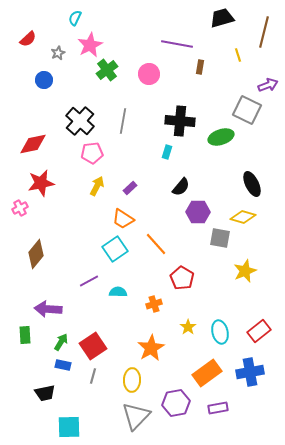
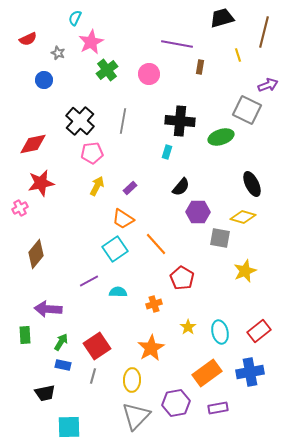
red semicircle at (28, 39): rotated 18 degrees clockwise
pink star at (90, 45): moved 1 px right, 3 px up
gray star at (58, 53): rotated 24 degrees counterclockwise
red square at (93, 346): moved 4 px right
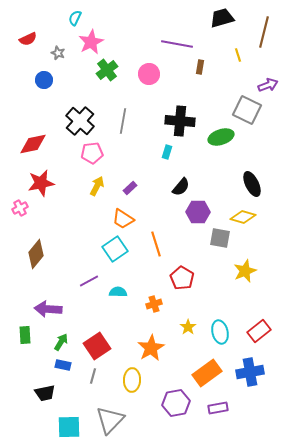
orange line at (156, 244): rotated 25 degrees clockwise
gray triangle at (136, 416): moved 26 px left, 4 px down
